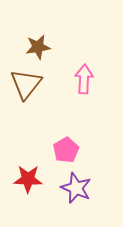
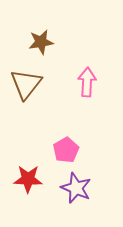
brown star: moved 3 px right, 5 px up
pink arrow: moved 3 px right, 3 px down
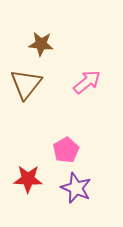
brown star: moved 2 px down; rotated 15 degrees clockwise
pink arrow: rotated 48 degrees clockwise
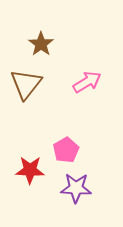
brown star: rotated 30 degrees clockwise
pink arrow: rotated 8 degrees clockwise
red star: moved 2 px right, 9 px up
purple star: rotated 20 degrees counterclockwise
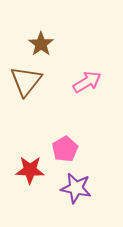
brown triangle: moved 3 px up
pink pentagon: moved 1 px left, 1 px up
purple star: rotated 8 degrees clockwise
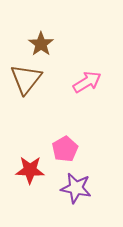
brown triangle: moved 2 px up
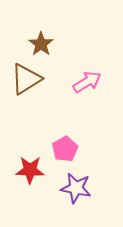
brown triangle: rotated 20 degrees clockwise
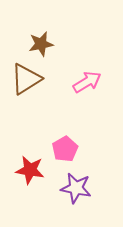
brown star: rotated 25 degrees clockwise
red star: rotated 8 degrees clockwise
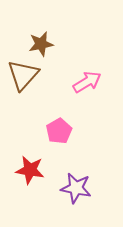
brown triangle: moved 3 px left, 4 px up; rotated 16 degrees counterclockwise
pink pentagon: moved 6 px left, 18 px up
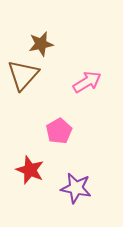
red star: rotated 12 degrees clockwise
